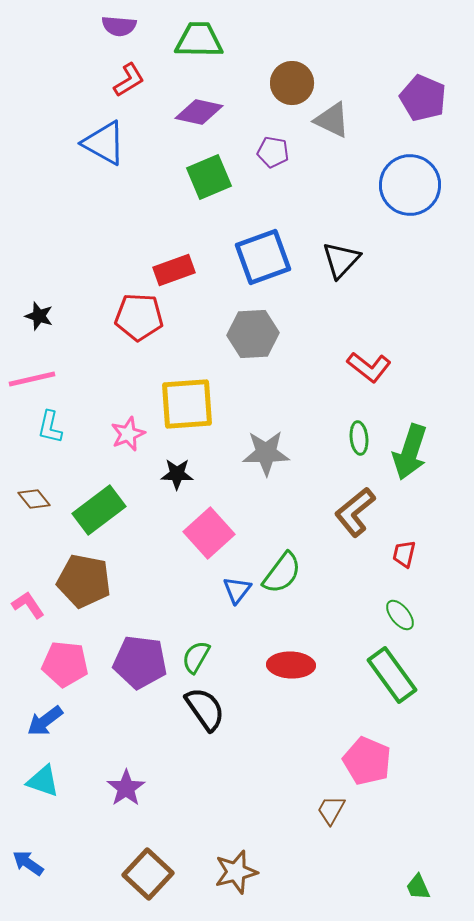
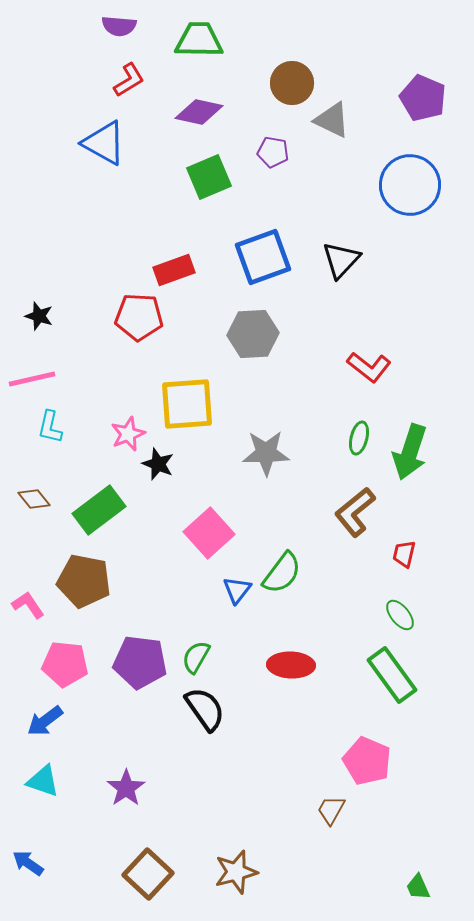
green ellipse at (359, 438): rotated 20 degrees clockwise
black star at (177, 474): moved 19 px left, 10 px up; rotated 20 degrees clockwise
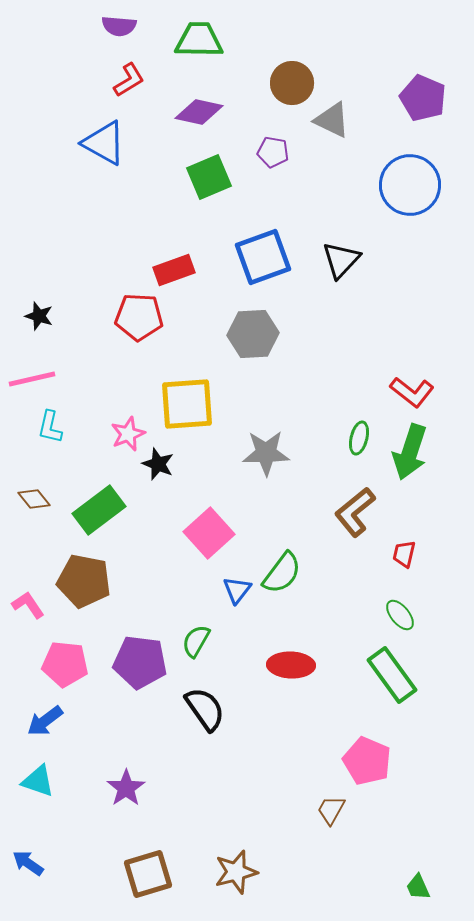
red L-shape at (369, 367): moved 43 px right, 25 px down
green semicircle at (196, 657): moved 16 px up
cyan triangle at (43, 781): moved 5 px left
brown square at (148, 874): rotated 30 degrees clockwise
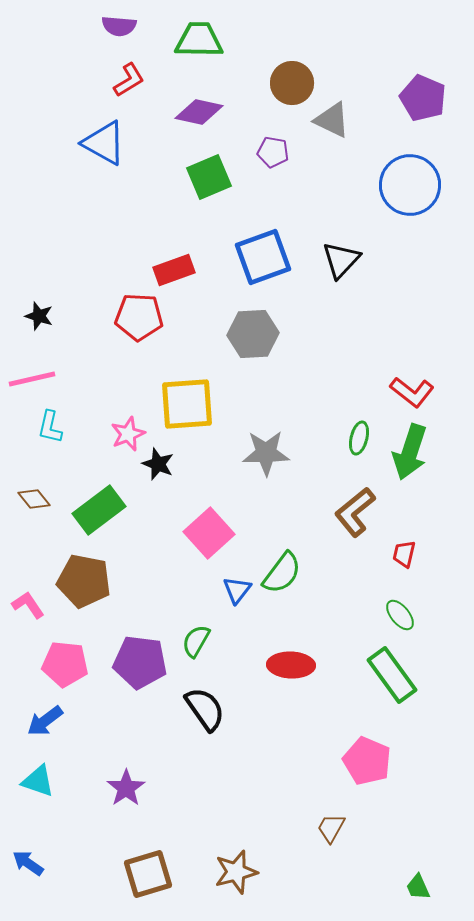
brown trapezoid at (331, 810): moved 18 px down
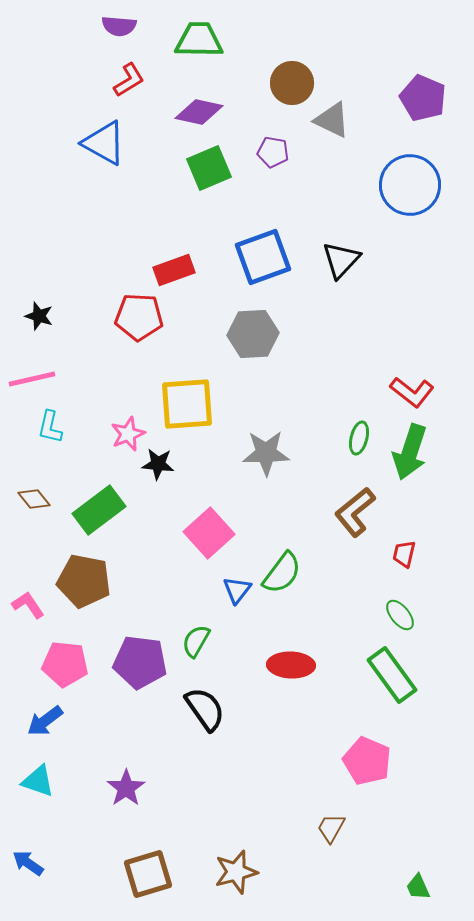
green square at (209, 177): moved 9 px up
black star at (158, 464): rotated 16 degrees counterclockwise
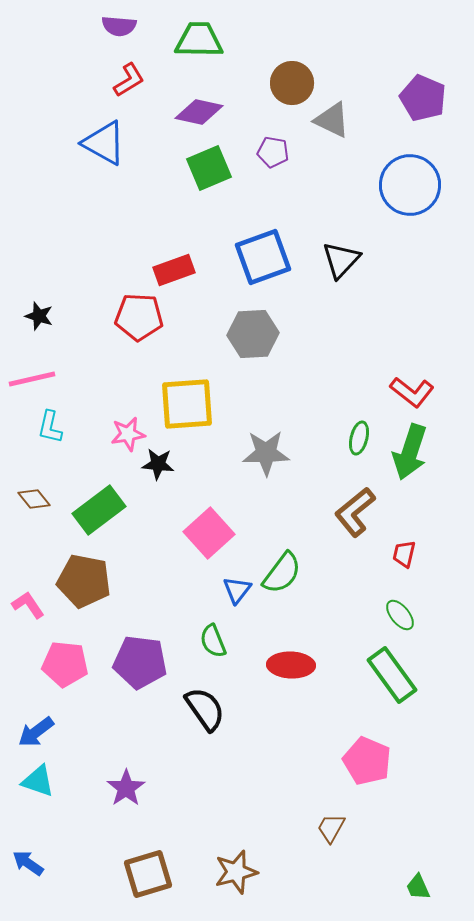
pink star at (128, 434): rotated 12 degrees clockwise
green semicircle at (196, 641): moved 17 px right; rotated 52 degrees counterclockwise
blue arrow at (45, 721): moved 9 px left, 11 px down
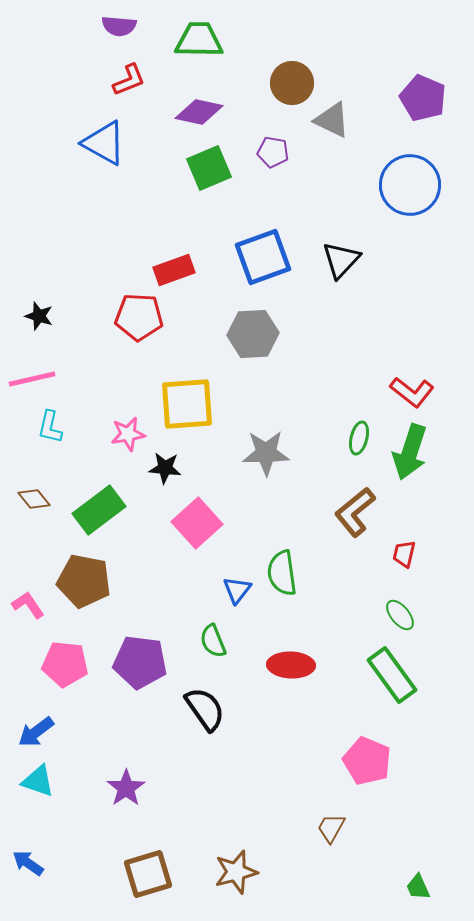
red L-shape at (129, 80): rotated 9 degrees clockwise
black star at (158, 464): moved 7 px right, 4 px down
pink square at (209, 533): moved 12 px left, 10 px up
green semicircle at (282, 573): rotated 135 degrees clockwise
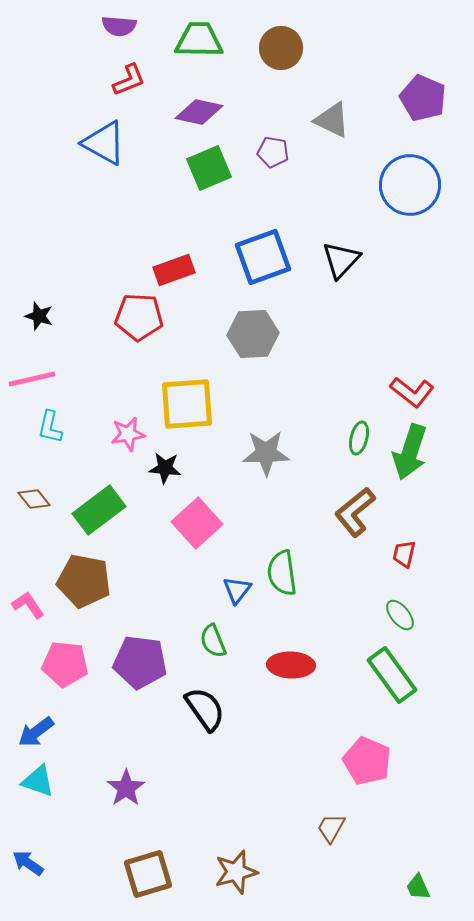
brown circle at (292, 83): moved 11 px left, 35 px up
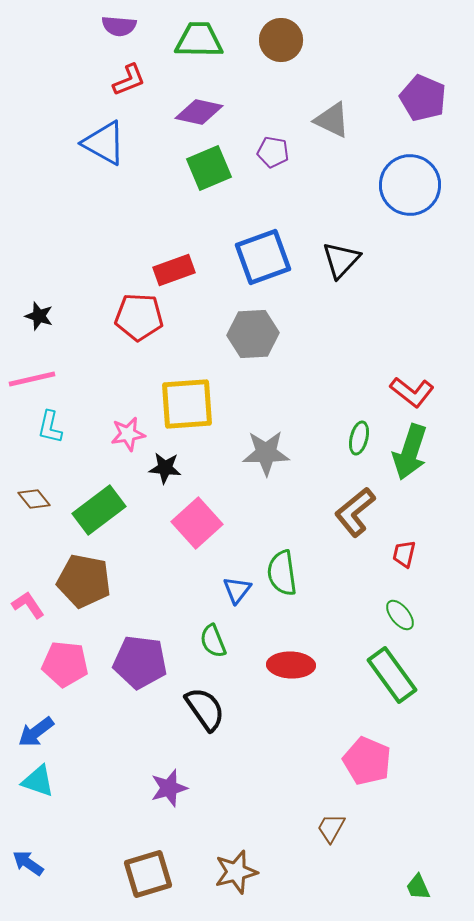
brown circle at (281, 48): moved 8 px up
purple star at (126, 788): moved 43 px right; rotated 18 degrees clockwise
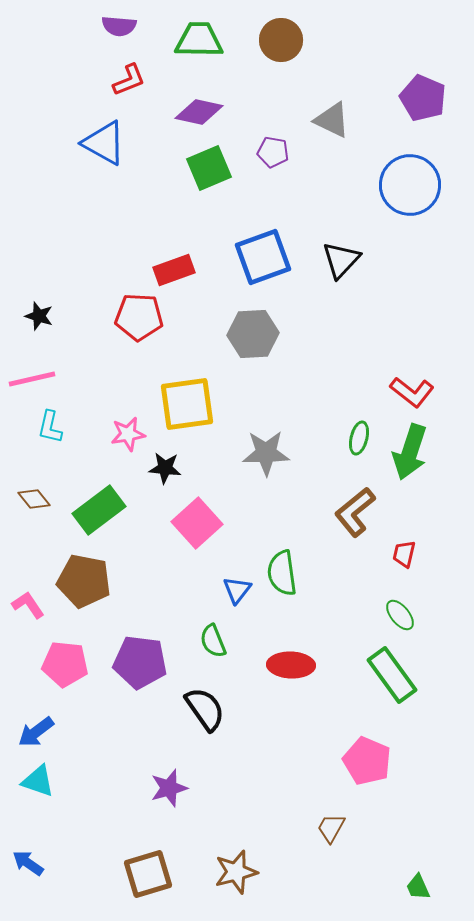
yellow square at (187, 404): rotated 4 degrees counterclockwise
